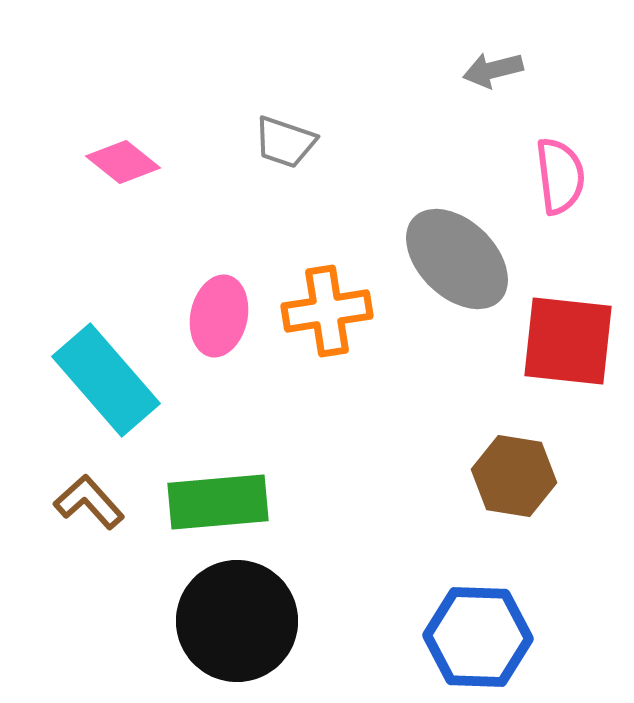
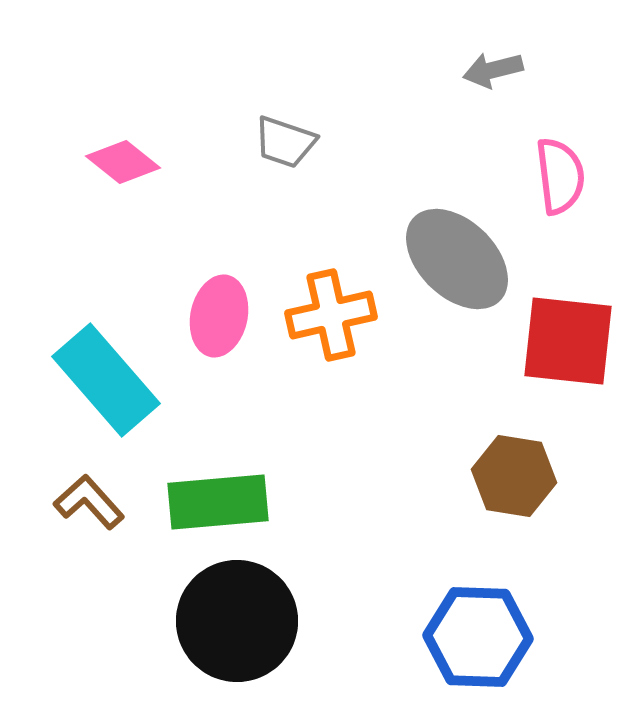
orange cross: moved 4 px right, 4 px down; rotated 4 degrees counterclockwise
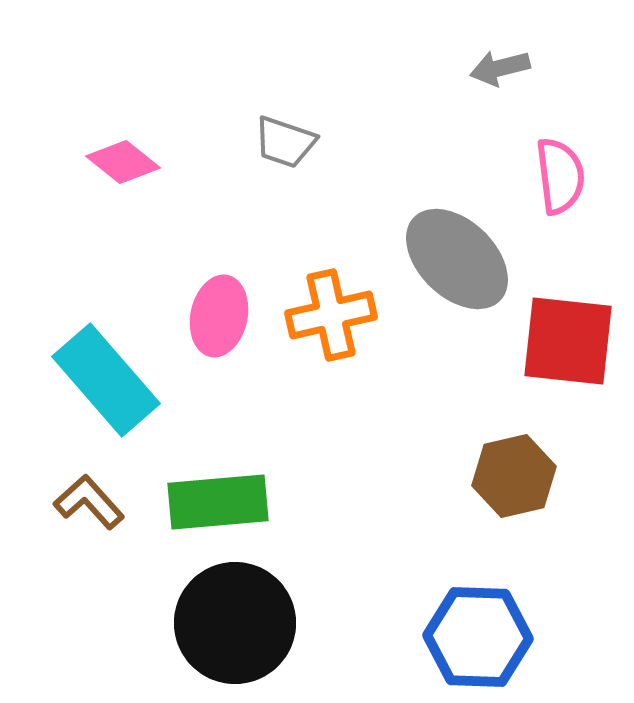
gray arrow: moved 7 px right, 2 px up
brown hexagon: rotated 22 degrees counterclockwise
black circle: moved 2 px left, 2 px down
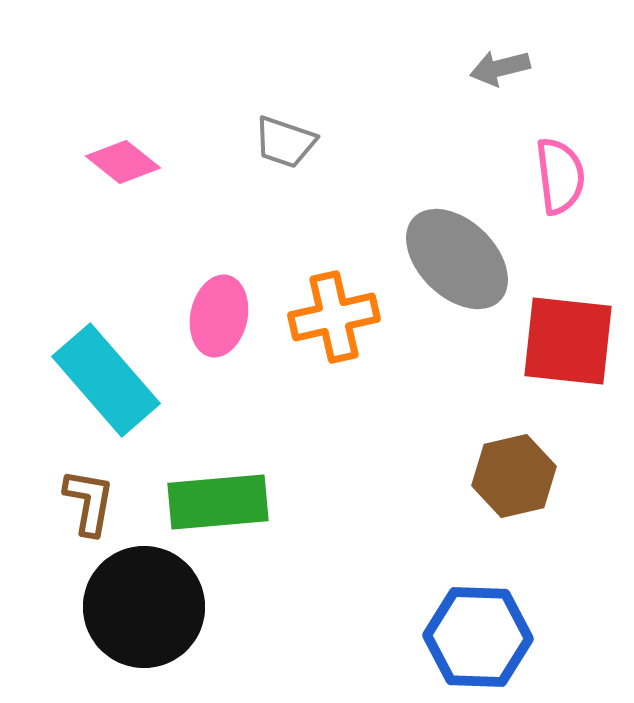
orange cross: moved 3 px right, 2 px down
brown L-shape: rotated 52 degrees clockwise
black circle: moved 91 px left, 16 px up
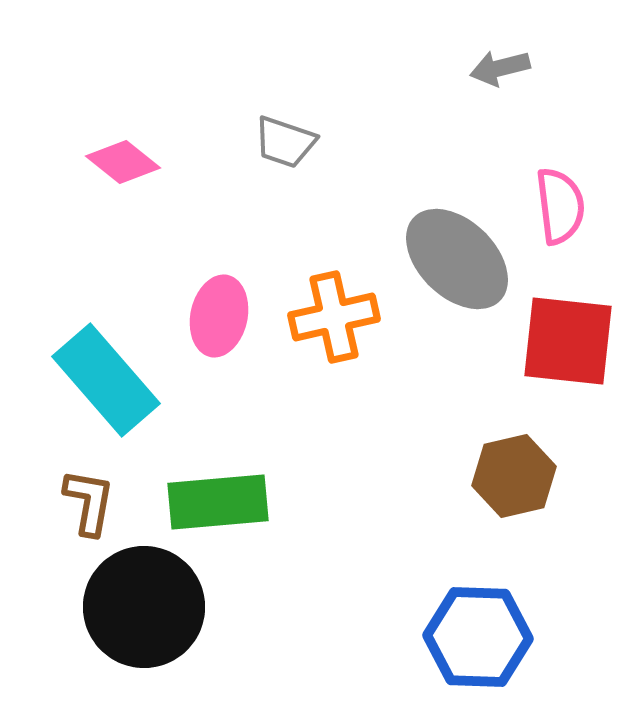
pink semicircle: moved 30 px down
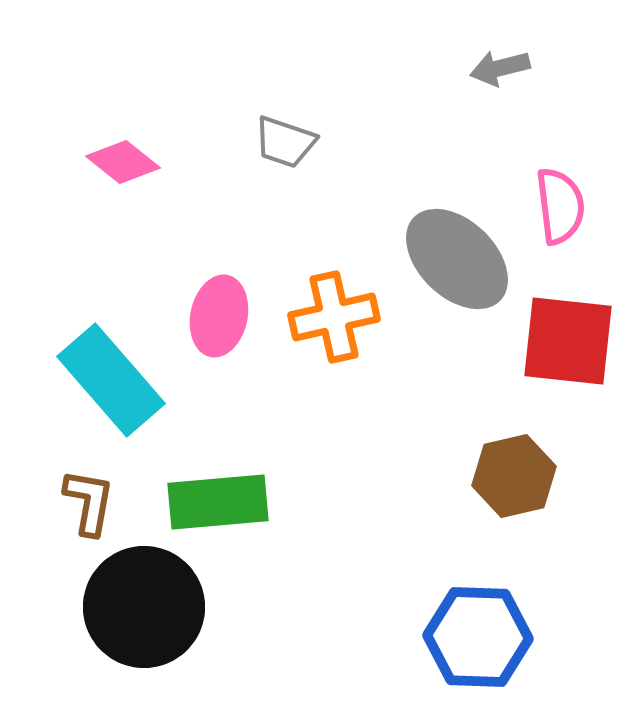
cyan rectangle: moved 5 px right
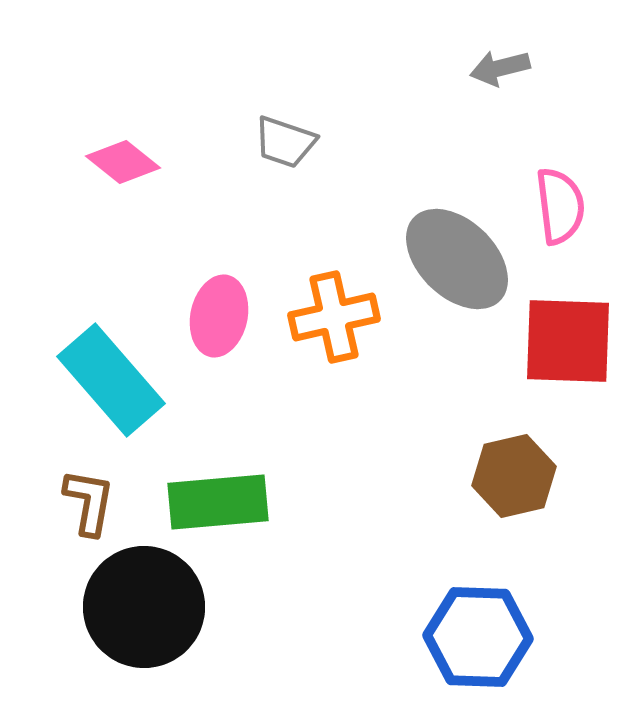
red square: rotated 4 degrees counterclockwise
